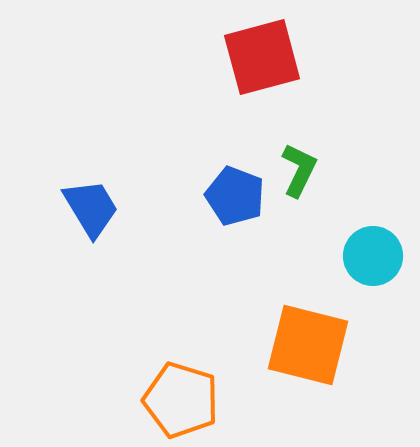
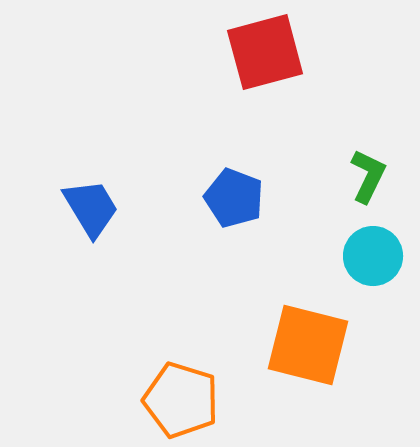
red square: moved 3 px right, 5 px up
green L-shape: moved 69 px right, 6 px down
blue pentagon: moved 1 px left, 2 px down
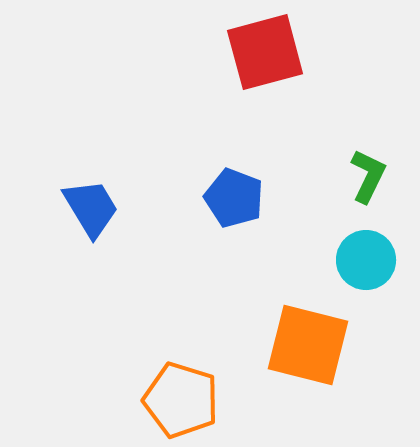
cyan circle: moved 7 px left, 4 px down
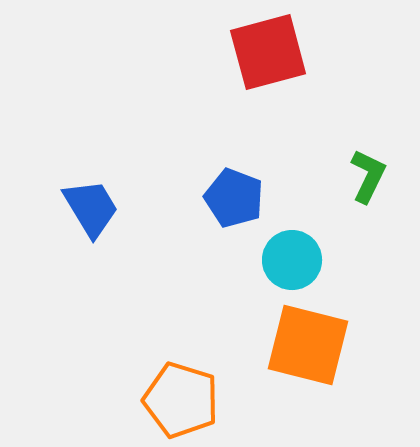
red square: moved 3 px right
cyan circle: moved 74 px left
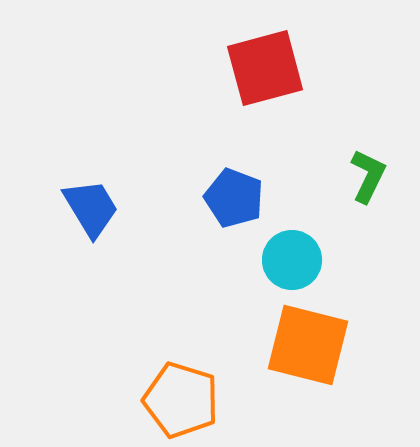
red square: moved 3 px left, 16 px down
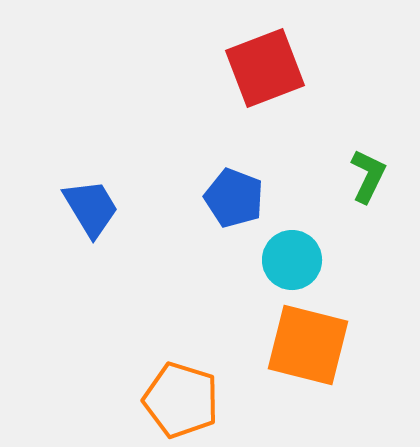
red square: rotated 6 degrees counterclockwise
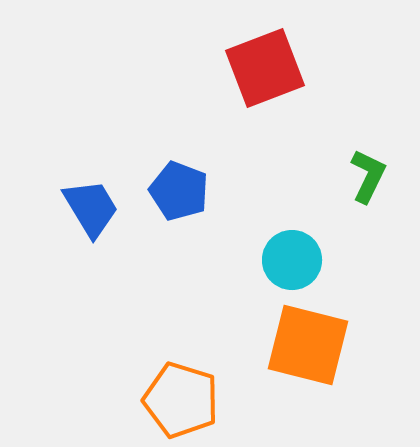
blue pentagon: moved 55 px left, 7 px up
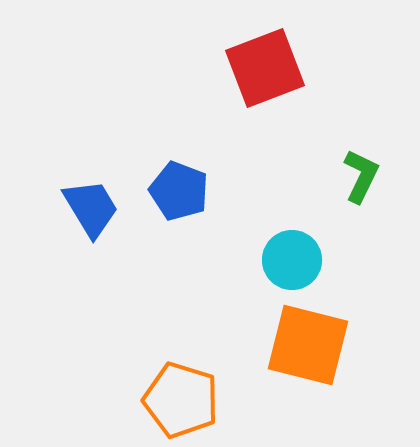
green L-shape: moved 7 px left
